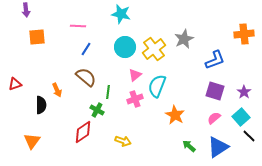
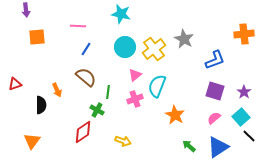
gray star: rotated 18 degrees counterclockwise
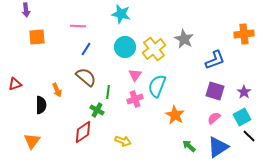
pink triangle: rotated 16 degrees counterclockwise
cyan square: moved 1 px right; rotated 12 degrees clockwise
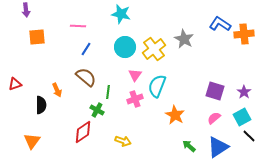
blue L-shape: moved 5 px right, 36 px up; rotated 125 degrees counterclockwise
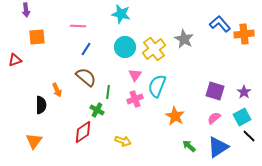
blue L-shape: rotated 15 degrees clockwise
red triangle: moved 24 px up
orange star: moved 1 px down
orange triangle: moved 2 px right
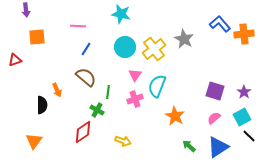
black semicircle: moved 1 px right
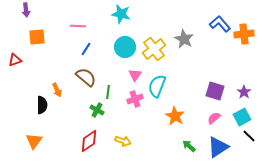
red diamond: moved 6 px right, 9 px down
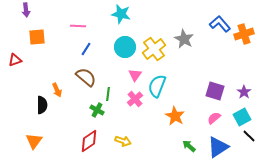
orange cross: rotated 12 degrees counterclockwise
green line: moved 2 px down
pink cross: rotated 21 degrees counterclockwise
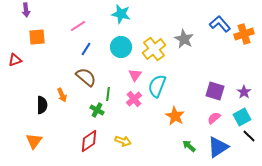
pink line: rotated 35 degrees counterclockwise
cyan circle: moved 4 px left
orange arrow: moved 5 px right, 5 px down
pink cross: moved 1 px left
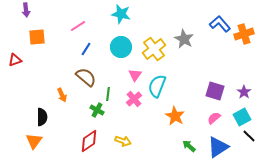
black semicircle: moved 12 px down
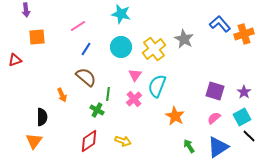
green arrow: rotated 16 degrees clockwise
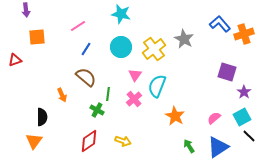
purple square: moved 12 px right, 19 px up
